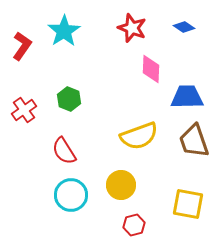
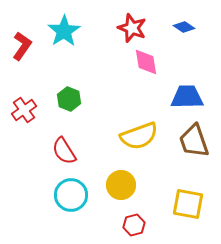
pink diamond: moved 5 px left, 7 px up; rotated 12 degrees counterclockwise
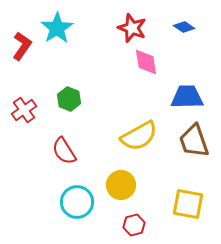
cyan star: moved 7 px left, 3 px up
yellow semicircle: rotated 9 degrees counterclockwise
cyan circle: moved 6 px right, 7 px down
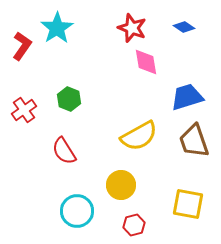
blue trapezoid: rotated 16 degrees counterclockwise
cyan circle: moved 9 px down
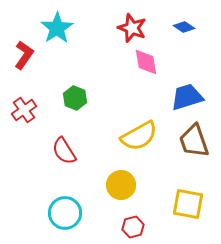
red L-shape: moved 2 px right, 9 px down
green hexagon: moved 6 px right, 1 px up
cyan circle: moved 12 px left, 2 px down
red hexagon: moved 1 px left, 2 px down
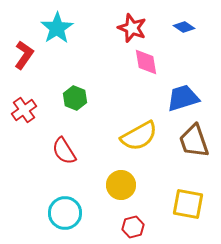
blue trapezoid: moved 4 px left, 1 px down
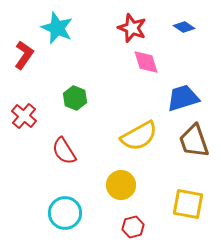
cyan star: rotated 16 degrees counterclockwise
pink diamond: rotated 8 degrees counterclockwise
red cross: moved 6 px down; rotated 15 degrees counterclockwise
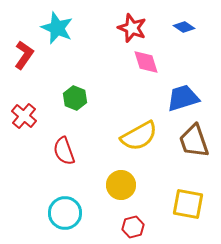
red semicircle: rotated 12 degrees clockwise
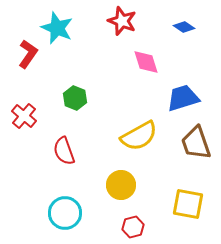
red star: moved 10 px left, 7 px up
red L-shape: moved 4 px right, 1 px up
brown trapezoid: moved 2 px right, 2 px down
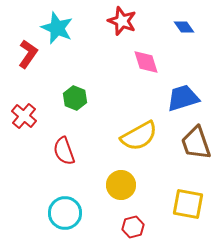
blue diamond: rotated 20 degrees clockwise
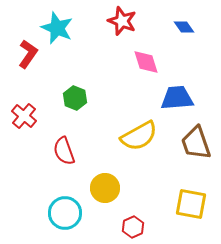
blue trapezoid: moved 6 px left; rotated 12 degrees clockwise
yellow circle: moved 16 px left, 3 px down
yellow square: moved 3 px right
red hexagon: rotated 10 degrees counterclockwise
